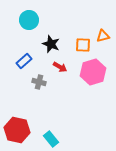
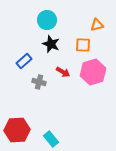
cyan circle: moved 18 px right
orange triangle: moved 6 px left, 11 px up
red arrow: moved 3 px right, 5 px down
red hexagon: rotated 15 degrees counterclockwise
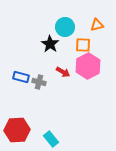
cyan circle: moved 18 px right, 7 px down
black star: moved 1 px left; rotated 12 degrees clockwise
blue rectangle: moved 3 px left, 16 px down; rotated 56 degrees clockwise
pink hexagon: moved 5 px left, 6 px up; rotated 10 degrees counterclockwise
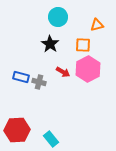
cyan circle: moved 7 px left, 10 px up
pink hexagon: moved 3 px down
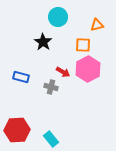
black star: moved 7 px left, 2 px up
gray cross: moved 12 px right, 5 px down
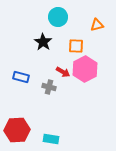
orange square: moved 7 px left, 1 px down
pink hexagon: moved 3 px left
gray cross: moved 2 px left
cyan rectangle: rotated 42 degrees counterclockwise
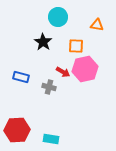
orange triangle: rotated 24 degrees clockwise
pink hexagon: rotated 15 degrees clockwise
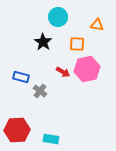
orange square: moved 1 px right, 2 px up
pink hexagon: moved 2 px right
gray cross: moved 9 px left, 4 px down; rotated 24 degrees clockwise
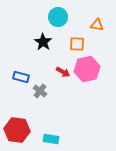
red hexagon: rotated 10 degrees clockwise
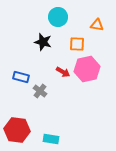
black star: rotated 18 degrees counterclockwise
